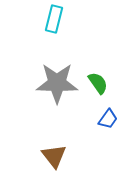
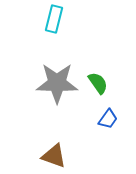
brown triangle: rotated 32 degrees counterclockwise
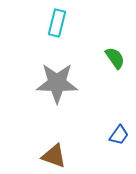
cyan rectangle: moved 3 px right, 4 px down
green semicircle: moved 17 px right, 25 px up
blue trapezoid: moved 11 px right, 16 px down
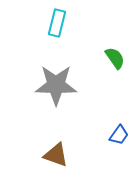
gray star: moved 1 px left, 2 px down
brown triangle: moved 2 px right, 1 px up
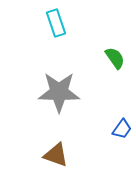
cyan rectangle: moved 1 px left; rotated 32 degrees counterclockwise
gray star: moved 3 px right, 7 px down
blue trapezoid: moved 3 px right, 6 px up
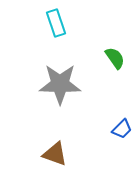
gray star: moved 1 px right, 8 px up
blue trapezoid: rotated 10 degrees clockwise
brown triangle: moved 1 px left, 1 px up
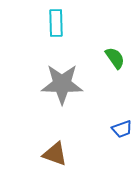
cyan rectangle: rotated 16 degrees clockwise
gray star: moved 2 px right
blue trapezoid: rotated 25 degrees clockwise
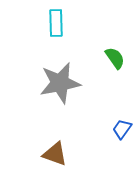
gray star: moved 2 px left, 1 px up; rotated 12 degrees counterclockwise
blue trapezoid: rotated 145 degrees clockwise
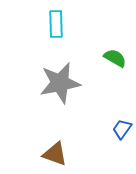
cyan rectangle: moved 1 px down
green semicircle: rotated 25 degrees counterclockwise
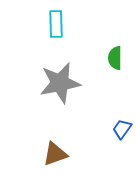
green semicircle: rotated 120 degrees counterclockwise
brown triangle: rotated 40 degrees counterclockwise
